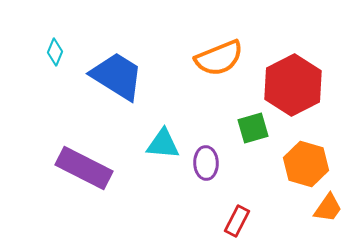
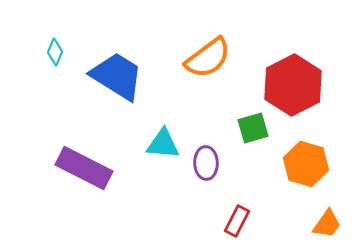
orange semicircle: moved 11 px left; rotated 15 degrees counterclockwise
orange trapezoid: moved 1 px left, 16 px down
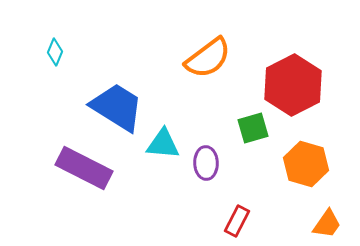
blue trapezoid: moved 31 px down
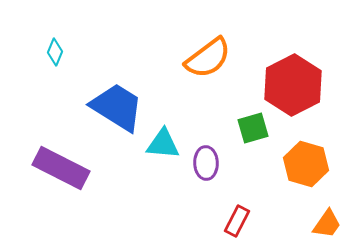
purple rectangle: moved 23 px left
